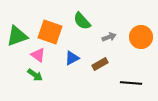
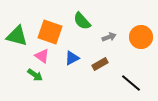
green triangle: rotated 35 degrees clockwise
pink triangle: moved 4 px right, 1 px down
black line: rotated 35 degrees clockwise
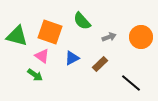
brown rectangle: rotated 14 degrees counterclockwise
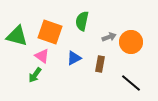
green semicircle: rotated 54 degrees clockwise
orange circle: moved 10 px left, 5 px down
blue triangle: moved 2 px right
brown rectangle: rotated 35 degrees counterclockwise
green arrow: rotated 91 degrees clockwise
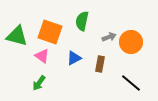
green arrow: moved 4 px right, 8 px down
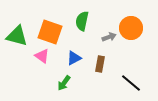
orange circle: moved 14 px up
green arrow: moved 25 px right
